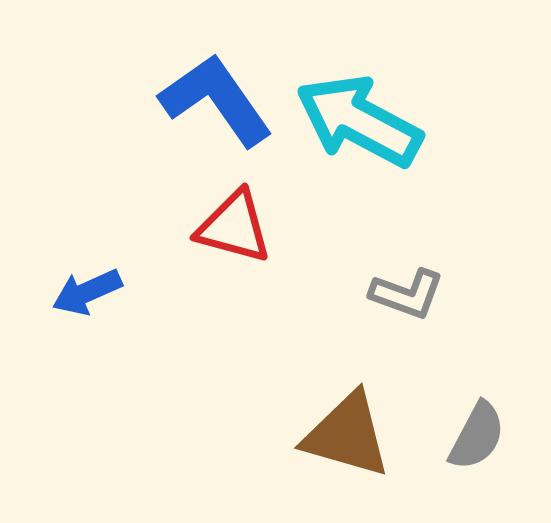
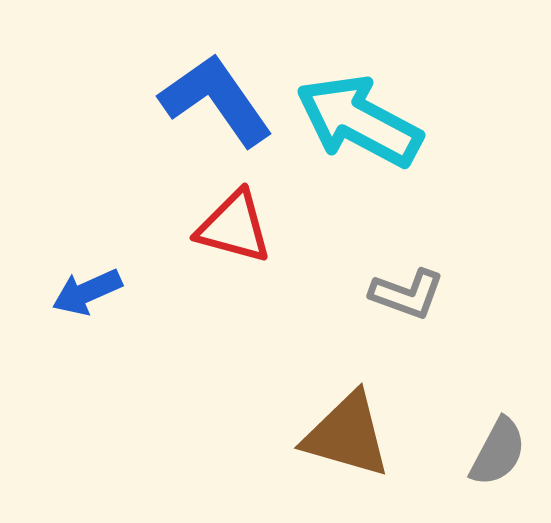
gray semicircle: moved 21 px right, 16 px down
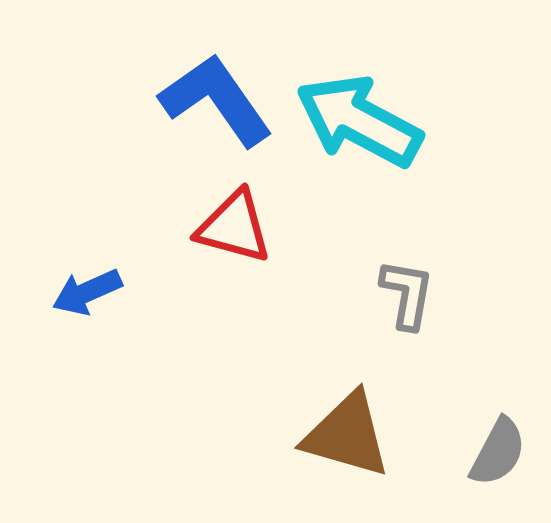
gray L-shape: rotated 100 degrees counterclockwise
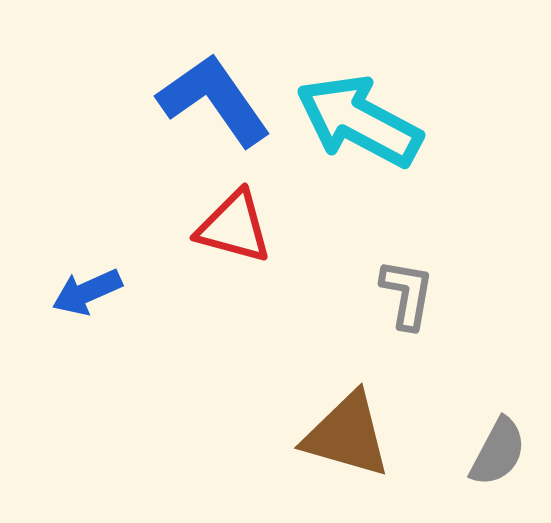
blue L-shape: moved 2 px left
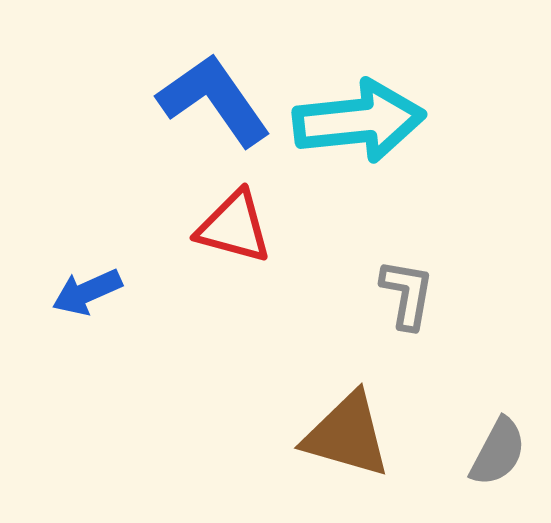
cyan arrow: rotated 146 degrees clockwise
